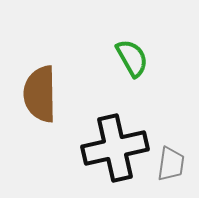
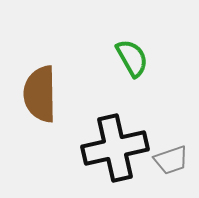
gray trapezoid: moved 4 px up; rotated 63 degrees clockwise
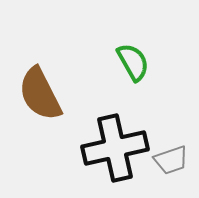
green semicircle: moved 1 px right, 4 px down
brown semicircle: rotated 26 degrees counterclockwise
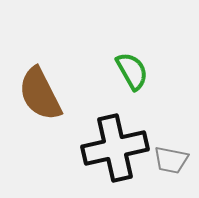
green semicircle: moved 1 px left, 9 px down
gray trapezoid: rotated 30 degrees clockwise
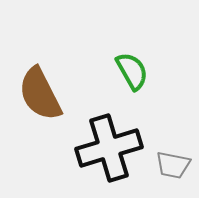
black cross: moved 6 px left; rotated 4 degrees counterclockwise
gray trapezoid: moved 2 px right, 5 px down
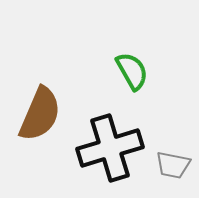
brown semicircle: moved 20 px down; rotated 130 degrees counterclockwise
black cross: moved 1 px right
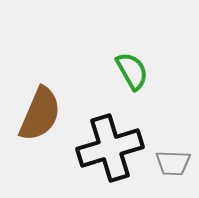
gray trapezoid: moved 2 px up; rotated 9 degrees counterclockwise
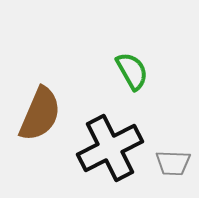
black cross: rotated 10 degrees counterclockwise
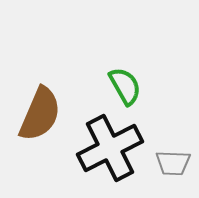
green semicircle: moved 7 px left, 15 px down
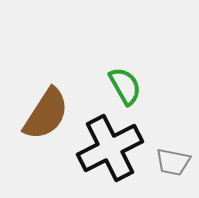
brown semicircle: moved 6 px right; rotated 10 degrees clockwise
gray trapezoid: moved 1 px up; rotated 9 degrees clockwise
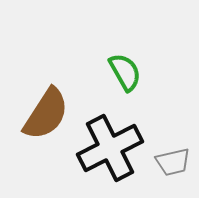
green semicircle: moved 14 px up
gray trapezoid: rotated 24 degrees counterclockwise
